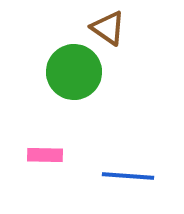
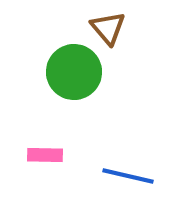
brown triangle: rotated 15 degrees clockwise
blue line: rotated 9 degrees clockwise
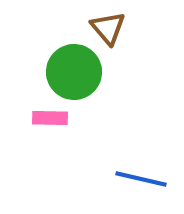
pink rectangle: moved 5 px right, 37 px up
blue line: moved 13 px right, 3 px down
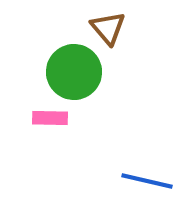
blue line: moved 6 px right, 2 px down
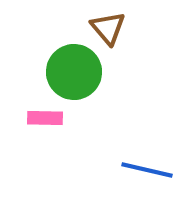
pink rectangle: moved 5 px left
blue line: moved 11 px up
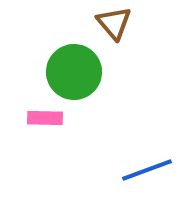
brown triangle: moved 6 px right, 5 px up
blue line: rotated 33 degrees counterclockwise
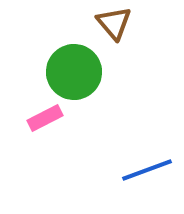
pink rectangle: rotated 28 degrees counterclockwise
